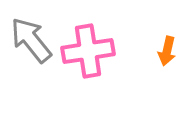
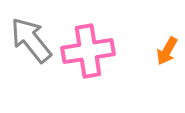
orange arrow: rotated 16 degrees clockwise
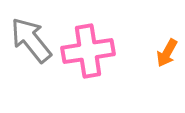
orange arrow: moved 2 px down
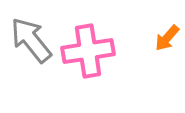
orange arrow: moved 15 px up; rotated 12 degrees clockwise
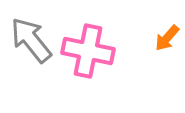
pink cross: rotated 21 degrees clockwise
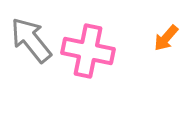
orange arrow: moved 1 px left
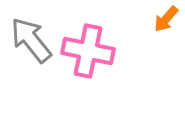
orange arrow: moved 19 px up
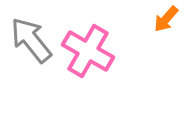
pink cross: rotated 18 degrees clockwise
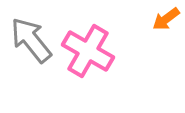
orange arrow: rotated 12 degrees clockwise
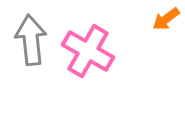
gray arrow: rotated 33 degrees clockwise
